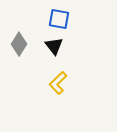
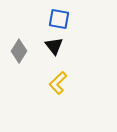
gray diamond: moved 7 px down
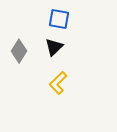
black triangle: moved 1 px down; rotated 24 degrees clockwise
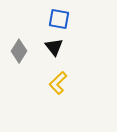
black triangle: rotated 24 degrees counterclockwise
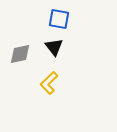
gray diamond: moved 1 px right, 3 px down; rotated 45 degrees clockwise
yellow L-shape: moved 9 px left
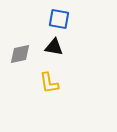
black triangle: rotated 42 degrees counterclockwise
yellow L-shape: rotated 55 degrees counterclockwise
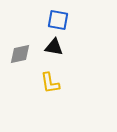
blue square: moved 1 px left, 1 px down
yellow L-shape: moved 1 px right
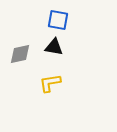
yellow L-shape: rotated 90 degrees clockwise
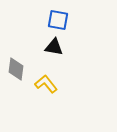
gray diamond: moved 4 px left, 15 px down; rotated 70 degrees counterclockwise
yellow L-shape: moved 4 px left, 1 px down; rotated 60 degrees clockwise
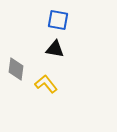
black triangle: moved 1 px right, 2 px down
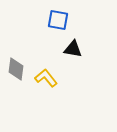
black triangle: moved 18 px right
yellow L-shape: moved 6 px up
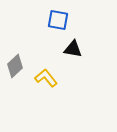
gray diamond: moved 1 px left, 3 px up; rotated 40 degrees clockwise
